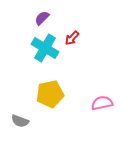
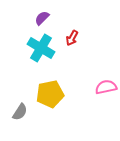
red arrow: rotated 14 degrees counterclockwise
cyan cross: moved 4 px left
pink semicircle: moved 4 px right, 16 px up
gray semicircle: moved 9 px up; rotated 78 degrees counterclockwise
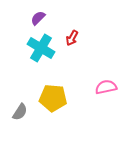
purple semicircle: moved 4 px left
yellow pentagon: moved 3 px right, 4 px down; rotated 16 degrees clockwise
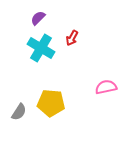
yellow pentagon: moved 2 px left, 5 px down
gray semicircle: moved 1 px left
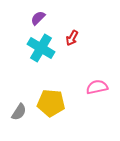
pink semicircle: moved 9 px left
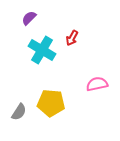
purple semicircle: moved 9 px left
cyan cross: moved 1 px right, 2 px down
pink semicircle: moved 3 px up
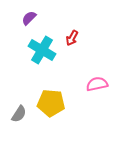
gray semicircle: moved 2 px down
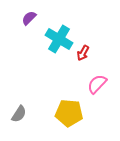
red arrow: moved 11 px right, 15 px down
cyan cross: moved 17 px right, 11 px up
pink semicircle: rotated 35 degrees counterclockwise
yellow pentagon: moved 18 px right, 10 px down
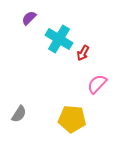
yellow pentagon: moved 3 px right, 6 px down
